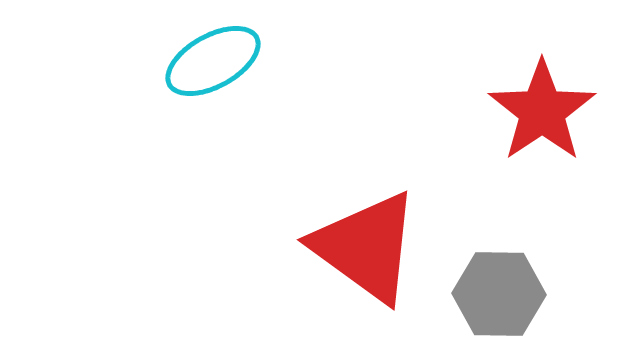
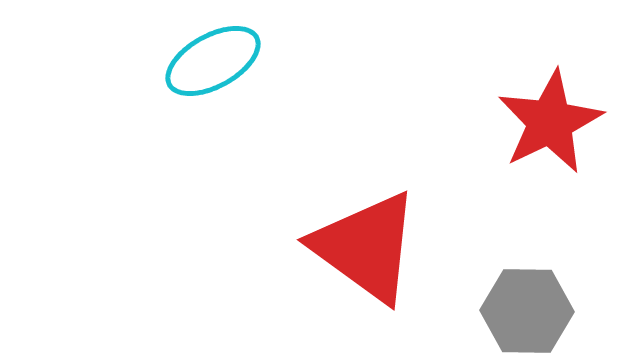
red star: moved 8 px right, 11 px down; rotated 8 degrees clockwise
gray hexagon: moved 28 px right, 17 px down
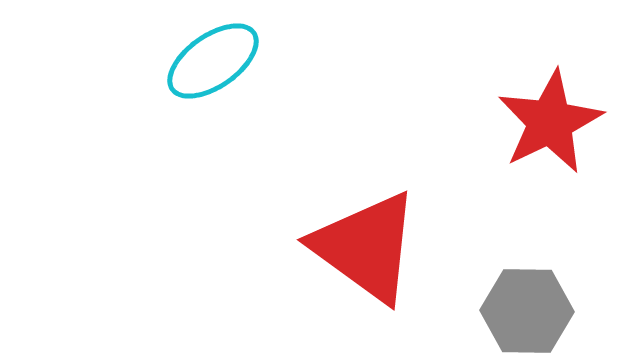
cyan ellipse: rotated 6 degrees counterclockwise
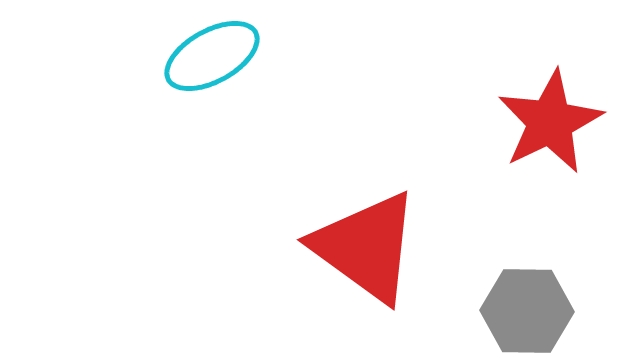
cyan ellipse: moved 1 px left, 5 px up; rotated 6 degrees clockwise
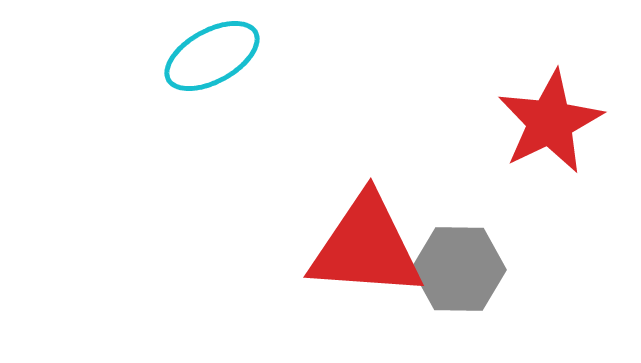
red triangle: rotated 32 degrees counterclockwise
gray hexagon: moved 68 px left, 42 px up
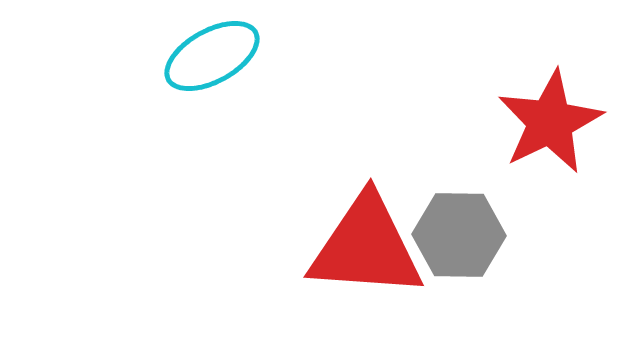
gray hexagon: moved 34 px up
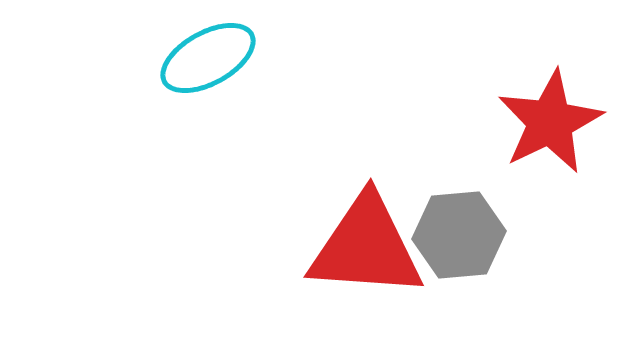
cyan ellipse: moved 4 px left, 2 px down
gray hexagon: rotated 6 degrees counterclockwise
